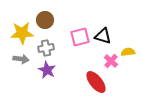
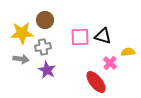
pink square: rotated 12 degrees clockwise
gray cross: moved 3 px left, 1 px up
pink cross: moved 1 px left, 2 px down
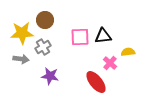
black triangle: rotated 24 degrees counterclockwise
gray cross: rotated 21 degrees counterclockwise
purple star: moved 3 px right, 6 px down; rotated 18 degrees counterclockwise
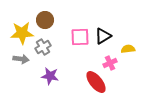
black triangle: rotated 24 degrees counterclockwise
yellow semicircle: moved 3 px up
pink cross: rotated 24 degrees clockwise
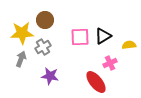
yellow semicircle: moved 1 px right, 4 px up
gray arrow: rotated 77 degrees counterclockwise
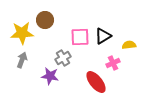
gray cross: moved 20 px right, 11 px down
gray arrow: moved 1 px right, 1 px down
pink cross: moved 3 px right
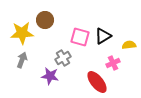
pink square: rotated 18 degrees clockwise
red ellipse: moved 1 px right
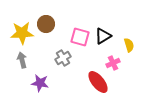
brown circle: moved 1 px right, 4 px down
yellow semicircle: rotated 80 degrees clockwise
gray arrow: rotated 35 degrees counterclockwise
purple star: moved 10 px left, 7 px down
red ellipse: moved 1 px right
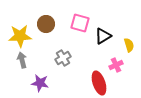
yellow star: moved 2 px left, 3 px down
pink square: moved 14 px up
pink cross: moved 3 px right, 2 px down
red ellipse: moved 1 px right, 1 px down; rotated 20 degrees clockwise
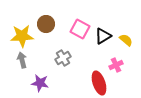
pink square: moved 6 px down; rotated 12 degrees clockwise
yellow star: moved 2 px right
yellow semicircle: moved 3 px left, 5 px up; rotated 32 degrees counterclockwise
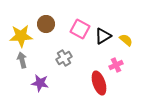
yellow star: moved 1 px left
gray cross: moved 1 px right
